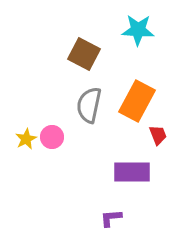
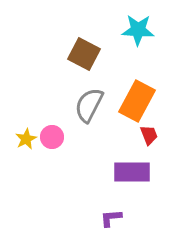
gray semicircle: rotated 15 degrees clockwise
red trapezoid: moved 9 px left
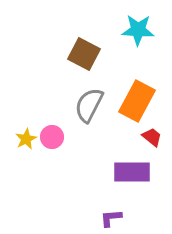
red trapezoid: moved 3 px right, 2 px down; rotated 30 degrees counterclockwise
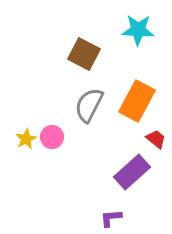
red trapezoid: moved 4 px right, 2 px down
purple rectangle: rotated 42 degrees counterclockwise
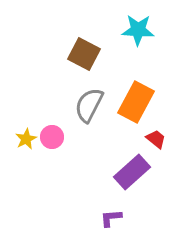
orange rectangle: moved 1 px left, 1 px down
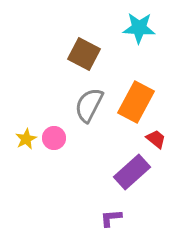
cyan star: moved 1 px right, 2 px up
pink circle: moved 2 px right, 1 px down
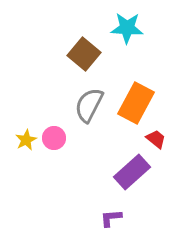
cyan star: moved 12 px left
brown square: rotated 12 degrees clockwise
orange rectangle: moved 1 px down
yellow star: moved 1 px down
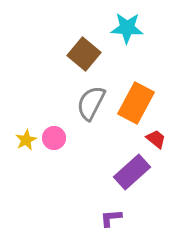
gray semicircle: moved 2 px right, 2 px up
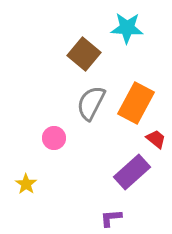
yellow star: moved 44 px down; rotated 10 degrees counterclockwise
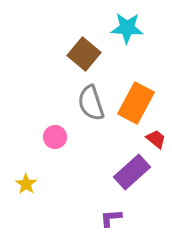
gray semicircle: rotated 45 degrees counterclockwise
pink circle: moved 1 px right, 1 px up
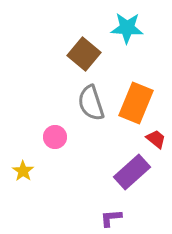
orange rectangle: rotated 6 degrees counterclockwise
yellow star: moved 3 px left, 13 px up
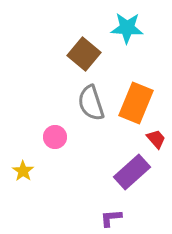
red trapezoid: rotated 10 degrees clockwise
